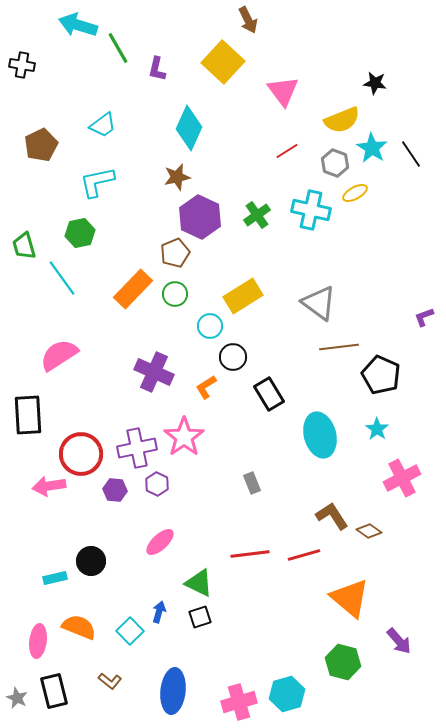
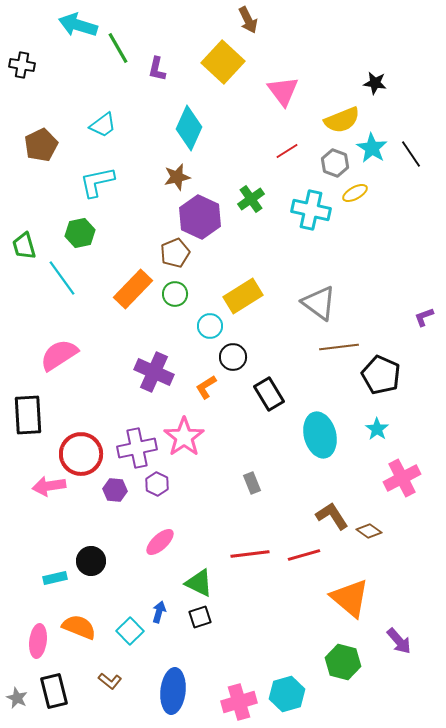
green cross at (257, 215): moved 6 px left, 16 px up
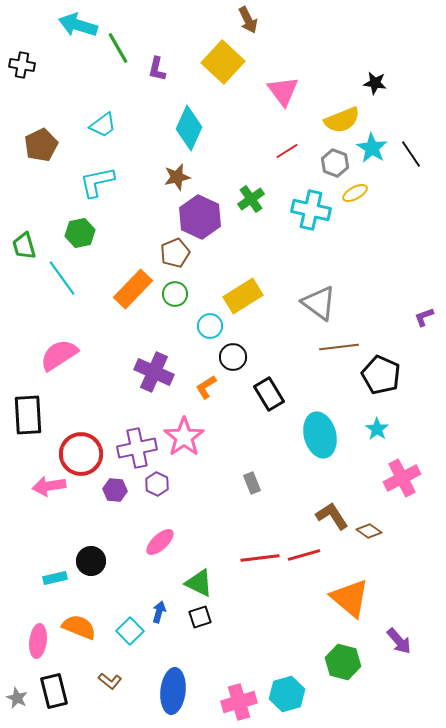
red line at (250, 554): moved 10 px right, 4 px down
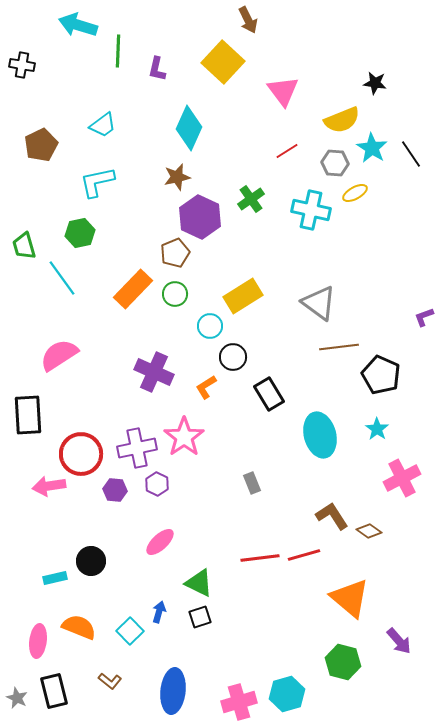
green line at (118, 48): moved 3 px down; rotated 32 degrees clockwise
gray hexagon at (335, 163): rotated 16 degrees counterclockwise
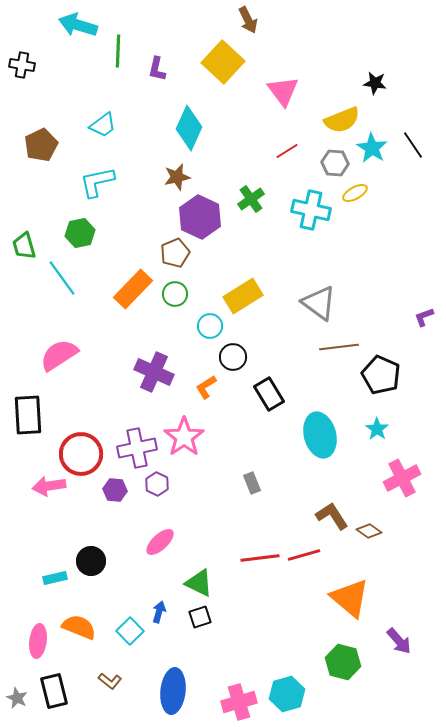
black line at (411, 154): moved 2 px right, 9 px up
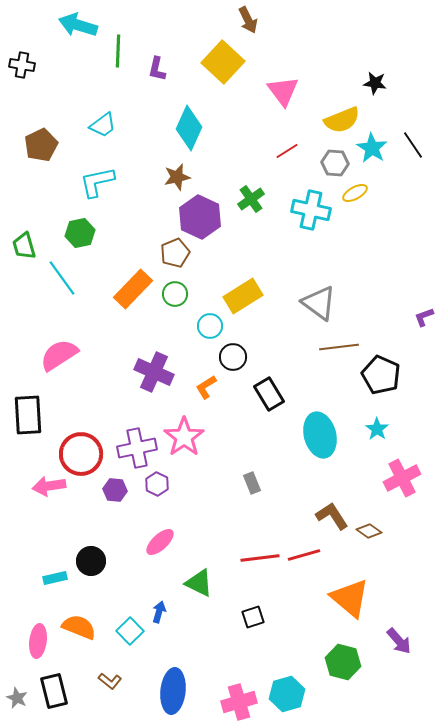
black square at (200, 617): moved 53 px right
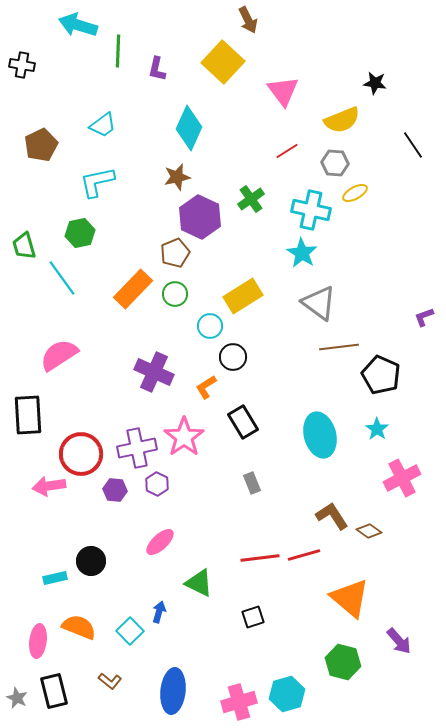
cyan star at (372, 148): moved 70 px left, 105 px down
black rectangle at (269, 394): moved 26 px left, 28 px down
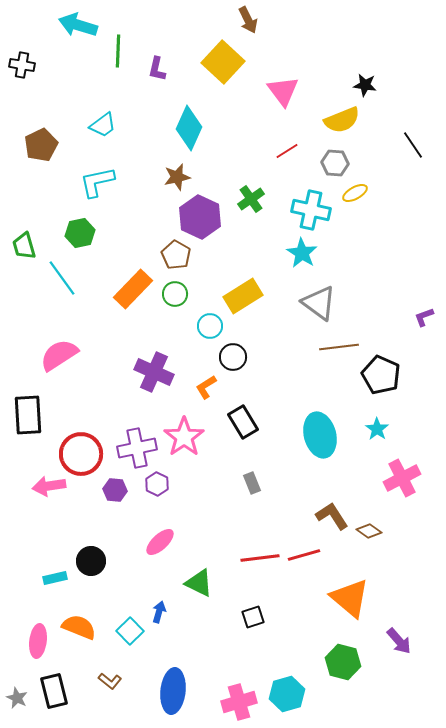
black star at (375, 83): moved 10 px left, 2 px down
brown pentagon at (175, 253): moved 1 px right, 2 px down; rotated 20 degrees counterclockwise
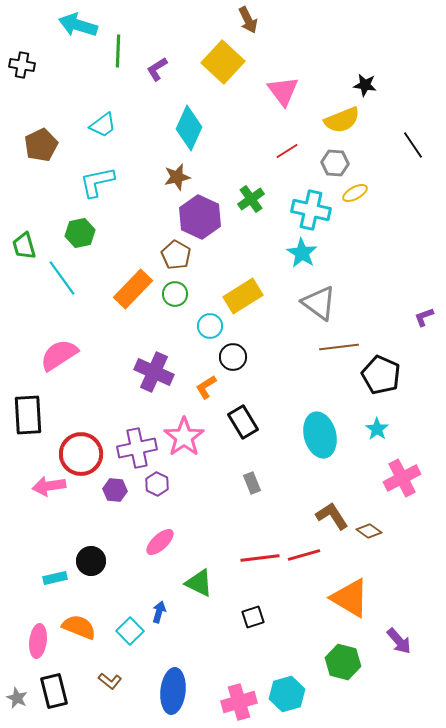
purple L-shape at (157, 69): rotated 45 degrees clockwise
orange triangle at (350, 598): rotated 9 degrees counterclockwise
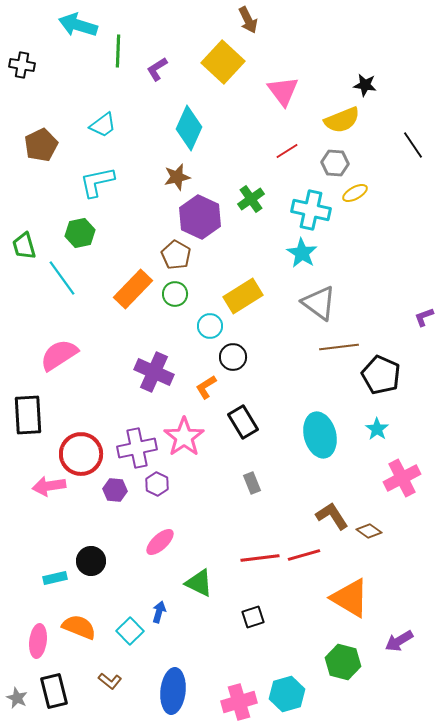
purple arrow at (399, 641): rotated 100 degrees clockwise
